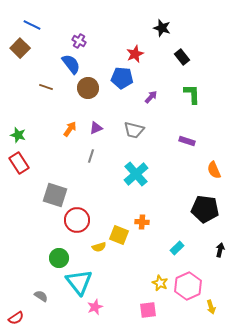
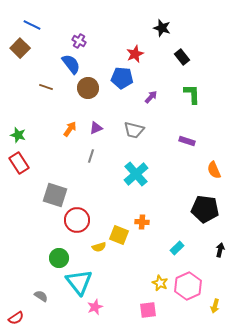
yellow arrow: moved 4 px right, 1 px up; rotated 32 degrees clockwise
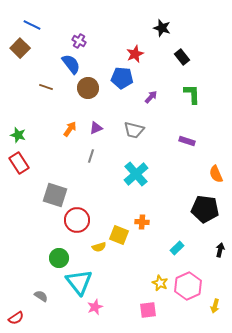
orange semicircle: moved 2 px right, 4 px down
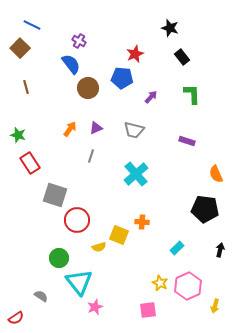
black star: moved 8 px right
brown line: moved 20 px left; rotated 56 degrees clockwise
red rectangle: moved 11 px right
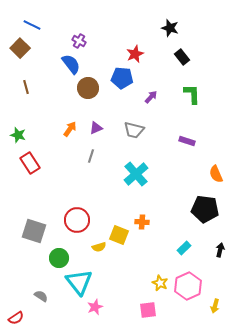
gray square: moved 21 px left, 36 px down
cyan rectangle: moved 7 px right
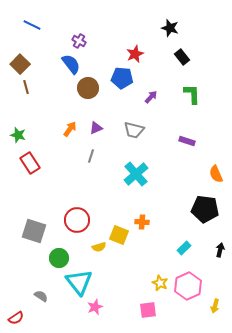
brown square: moved 16 px down
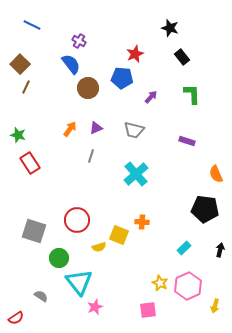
brown line: rotated 40 degrees clockwise
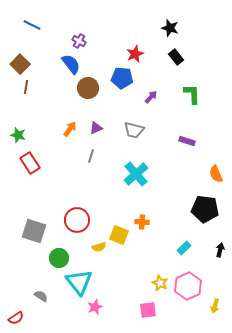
black rectangle: moved 6 px left
brown line: rotated 16 degrees counterclockwise
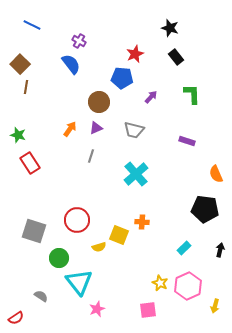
brown circle: moved 11 px right, 14 px down
pink star: moved 2 px right, 2 px down
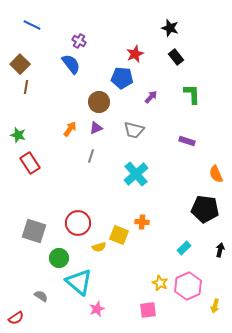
red circle: moved 1 px right, 3 px down
cyan triangle: rotated 12 degrees counterclockwise
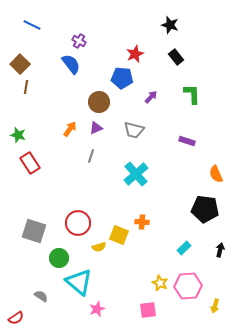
black star: moved 3 px up
pink hexagon: rotated 20 degrees clockwise
